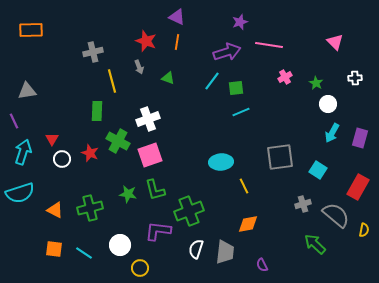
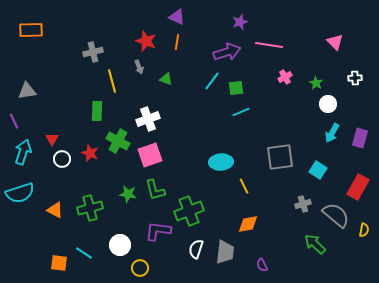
green triangle at (168, 78): moved 2 px left, 1 px down
orange square at (54, 249): moved 5 px right, 14 px down
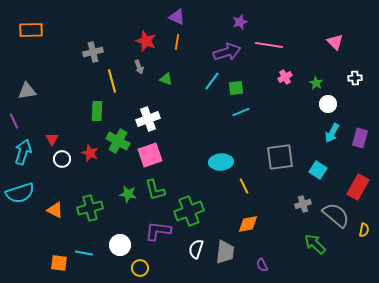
cyan line at (84, 253): rotated 24 degrees counterclockwise
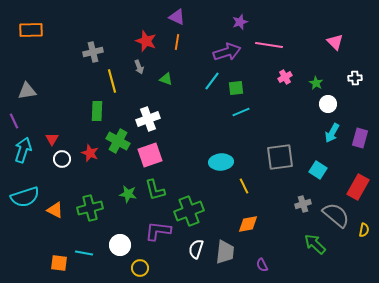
cyan arrow at (23, 152): moved 2 px up
cyan semicircle at (20, 193): moved 5 px right, 4 px down
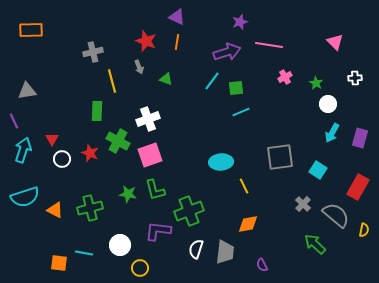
gray cross at (303, 204): rotated 28 degrees counterclockwise
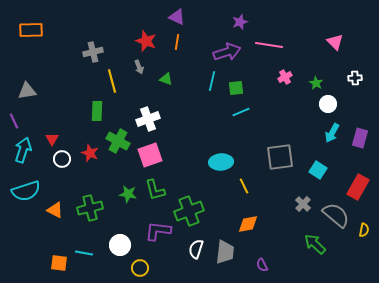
cyan line at (212, 81): rotated 24 degrees counterclockwise
cyan semicircle at (25, 197): moved 1 px right, 6 px up
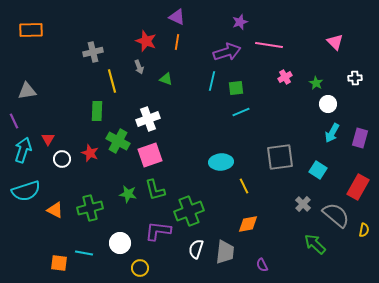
red triangle at (52, 139): moved 4 px left
white circle at (120, 245): moved 2 px up
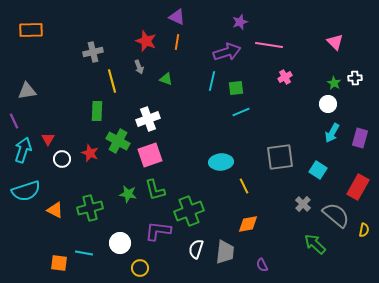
green star at (316, 83): moved 18 px right
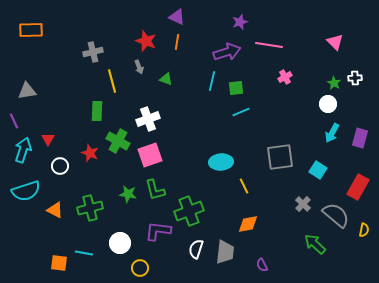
white circle at (62, 159): moved 2 px left, 7 px down
